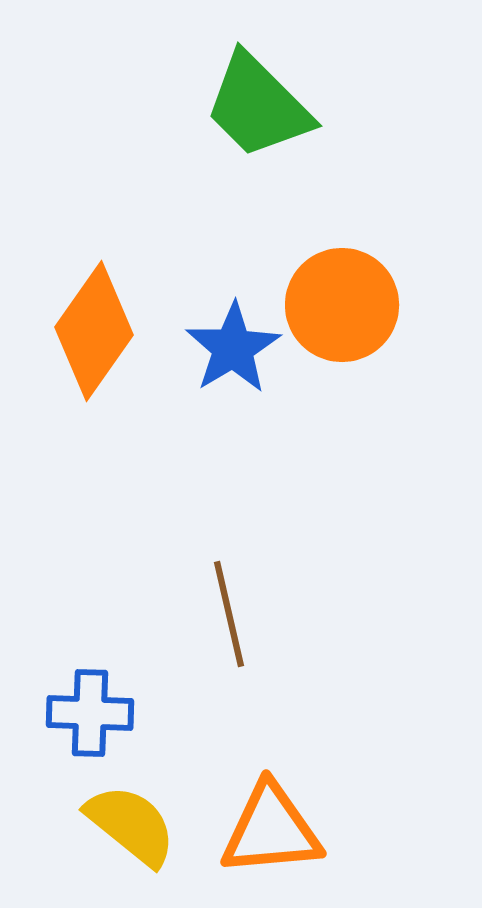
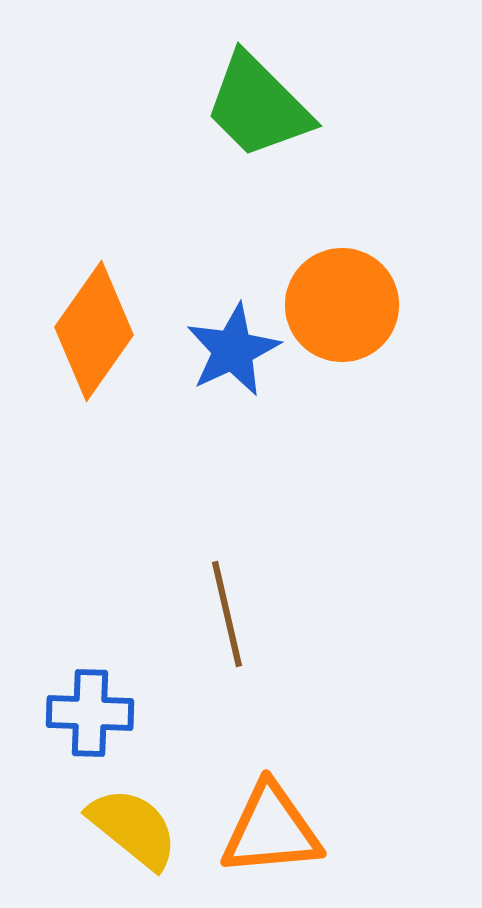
blue star: moved 2 px down; rotated 6 degrees clockwise
brown line: moved 2 px left
yellow semicircle: moved 2 px right, 3 px down
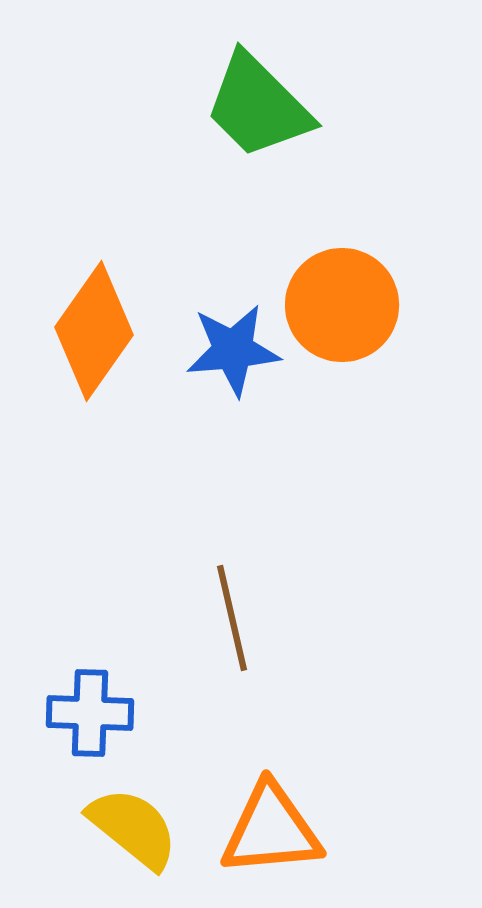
blue star: rotated 20 degrees clockwise
brown line: moved 5 px right, 4 px down
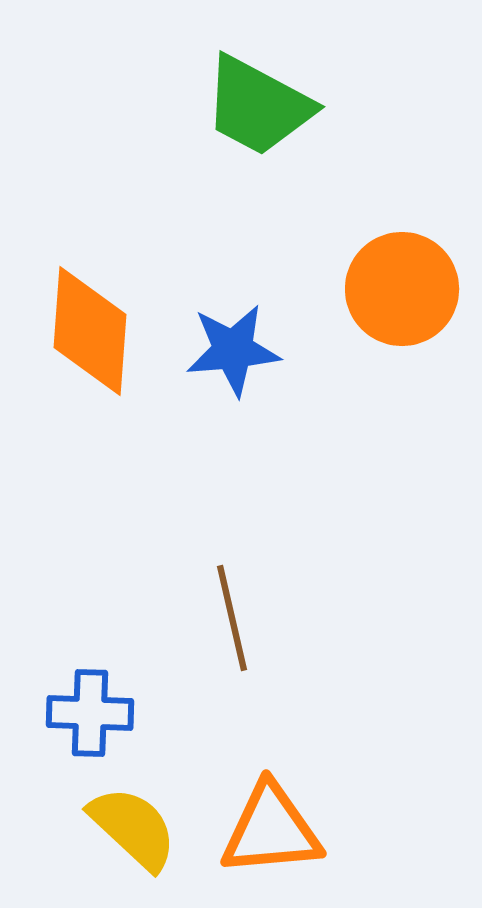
green trapezoid: rotated 17 degrees counterclockwise
orange circle: moved 60 px right, 16 px up
orange diamond: moved 4 px left; rotated 31 degrees counterclockwise
yellow semicircle: rotated 4 degrees clockwise
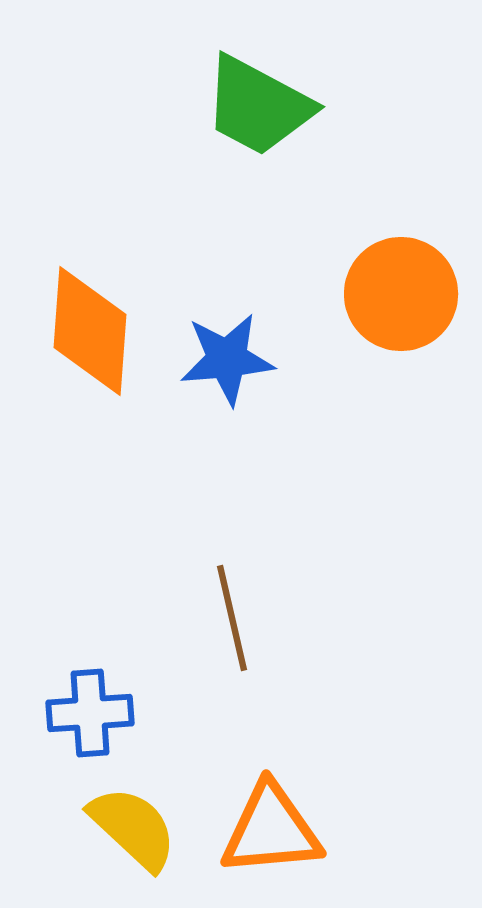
orange circle: moved 1 px left, 5 px down
blue star: moved 6 px left, 9 px down
blue cross: rotated 6 degrees counterclockwise
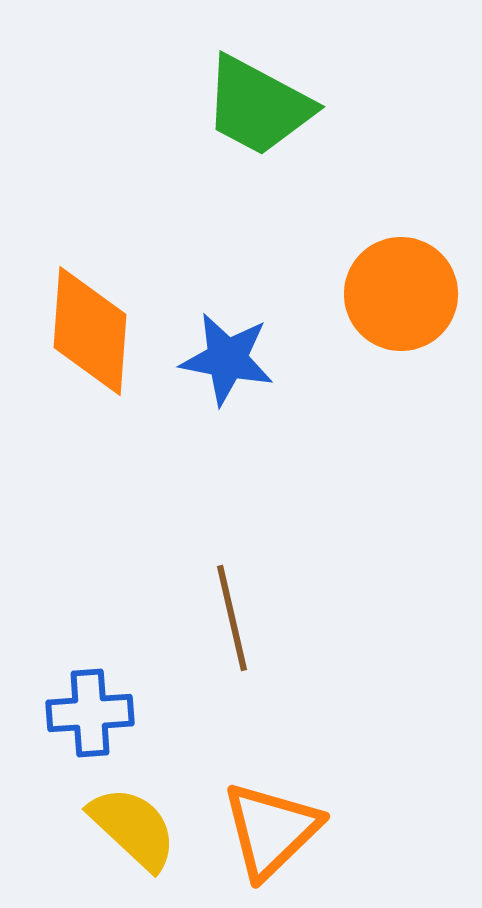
blue star: rotated 16 degrees clockwise
orange triangle: rotated 39 degrees counterclockwise
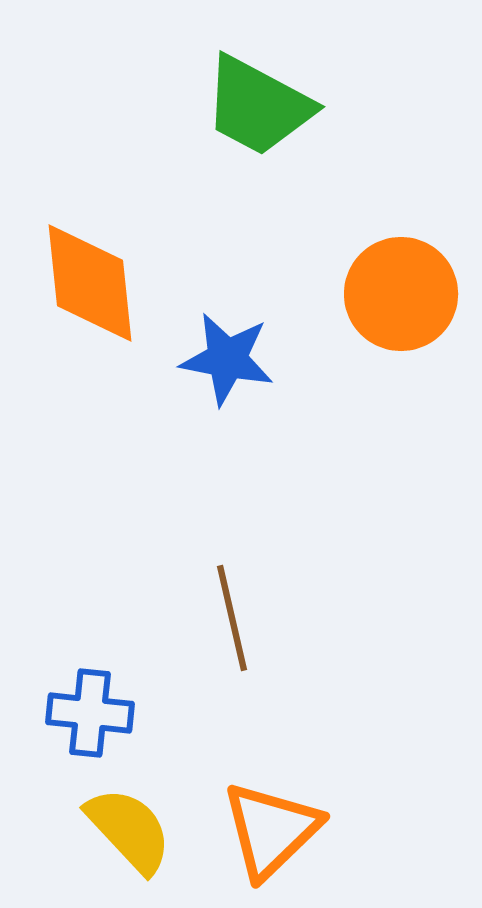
orange diamond: moved 48 px up; rotated 10 degrees counterclockwise
blue cross: rotated 10 degrees clockwise
yellow semicircle: moved 4 px left, 2 px down; rotated 4 degrees clockwise
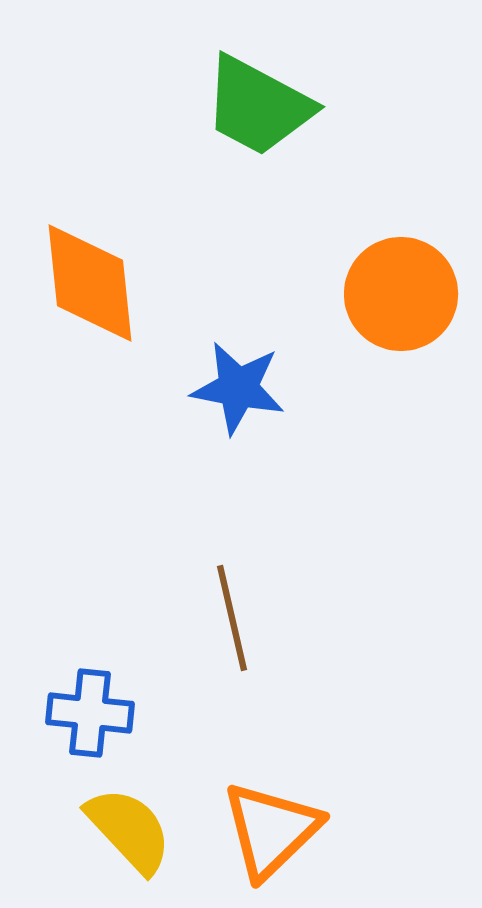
blue star: moved 11 px right, 29 px down
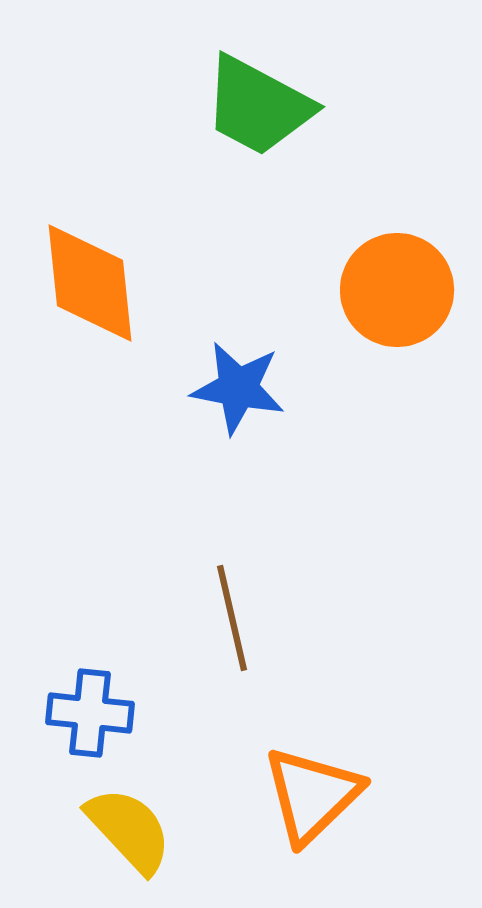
orange circle: moved 4 px left, 4 px up
orange triangle: moved 41 px right, 35 px up
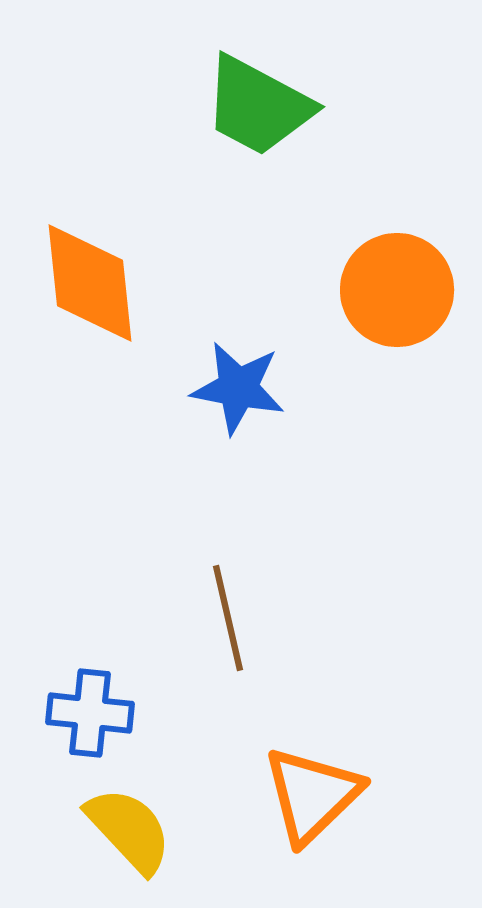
brown line: moved 4 px left
